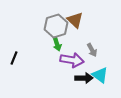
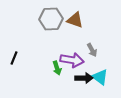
brown triangle: rotated 24 degrees counterclockwise
gray hexagon: moved 5 px left, 7 px up; rotated 15 degrees clockwise
green arrow: moved 24 px down
cyan triangle: moved 2 px down
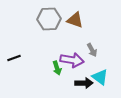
gray hexagon: moved 2 px left
black line: rotated 48 degrees clockwise
black arrow: moved 5 px down
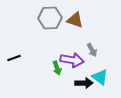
gray hexagon: moved 1 px right, 1 px up
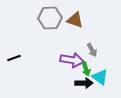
green arrow: moved 29 px right, 1 px down
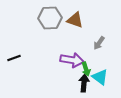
gray arrow: moved 7 px right, 7 px up; rotated 64 degrees clockwise
black arrow: rotated 84 degrees counterclockwise
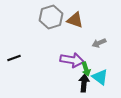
gray hexagon: moved 1 px right, 1 px up; rotated 15 degrees counterclockwise
gray arrow: rotated 32 degrees clockwise
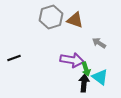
gray arrow: rotated 56 degrees clockwise
